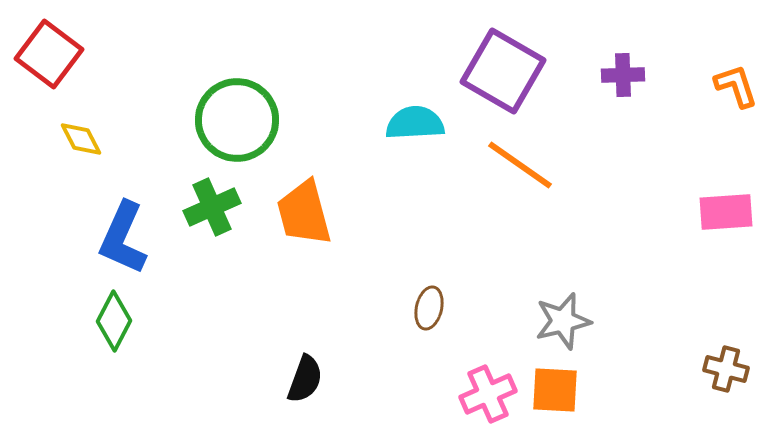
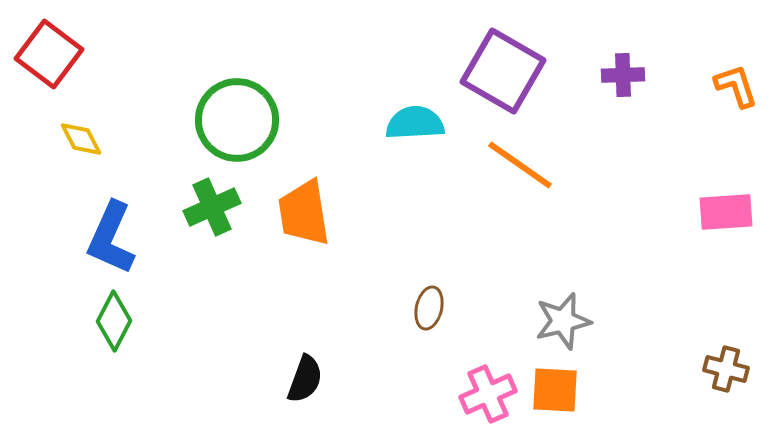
orange trapezoid: rotated 6 degrees clockwise
blue L-shape: moved 12 px left
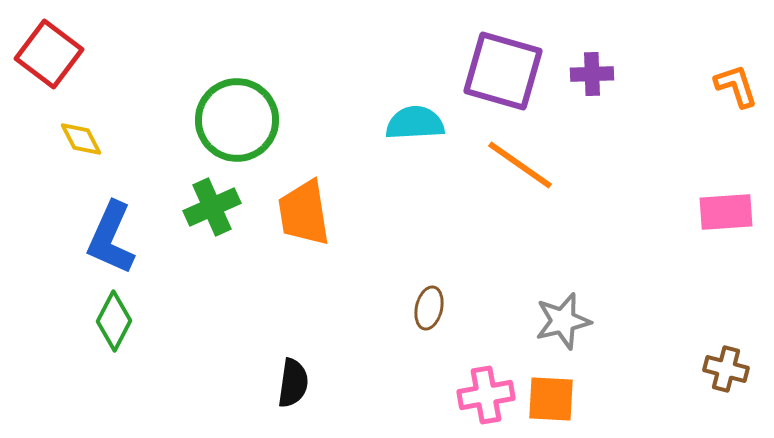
purple square: rotated 14 degrees counterclockwise
purple cross: moved 31 px left, 1 px up
black semicircle: moved 12 px left, 4 px down; rotated 12 degrees counterclockwise
orange square: moved 4 px left, 9 px down
pink cross: moved 2 px left, 1 px down; rotated 14 degrees clockwise
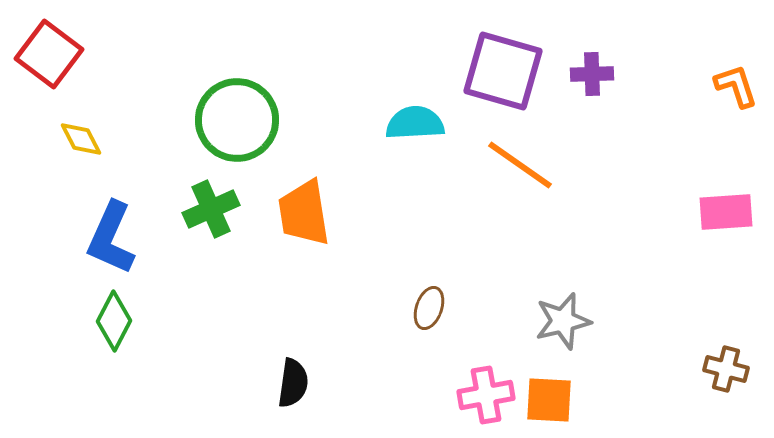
green cross: moved 1 px left, 2 px down
brown ellipse: rotated 6 degrees clockwise
orange square: moved 2 px left, 1 px down
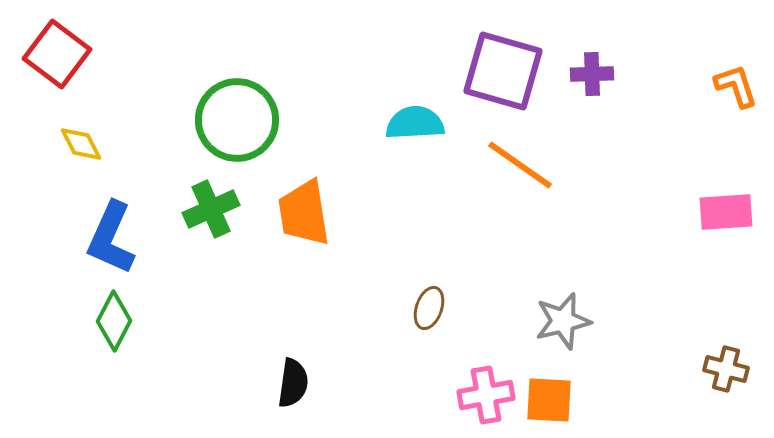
red square: moved 8 px right
yellow diamond: moved 5 px down
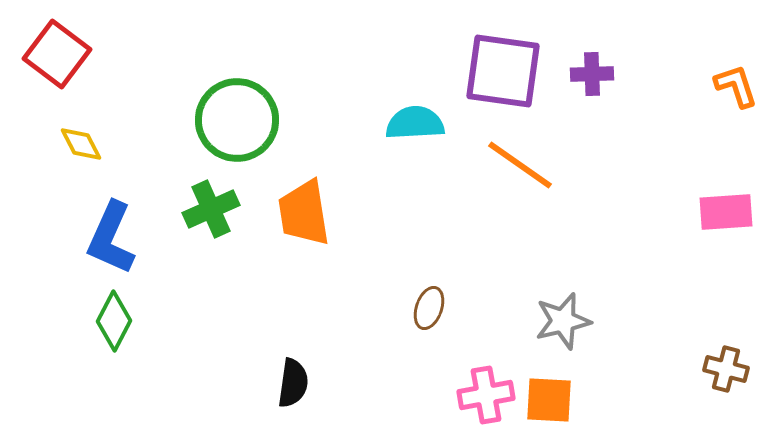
purple square: rotated 8 degrees counterclockwise
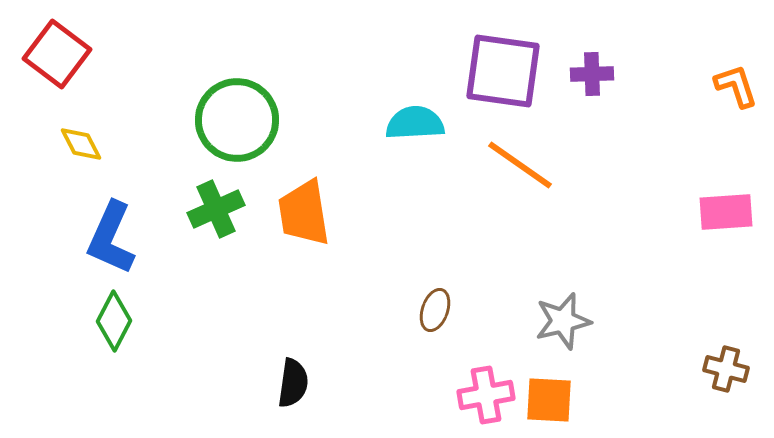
green cross: moved 5 px right
brown ellipse: moved 6 px right, 2 px down
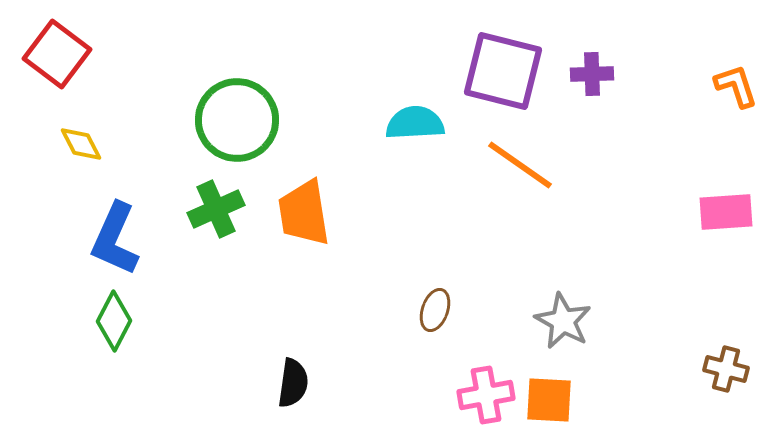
purple square: rotated 6 degrees clockwise
blue L-shape: moved 4 px right, 1 px down
gray star: rotated 30 degrees counterclockwise
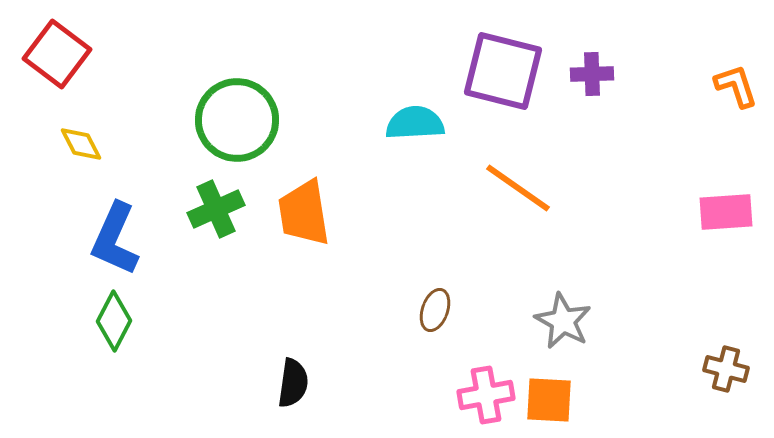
orange line: moved 2 px left, 23 px down
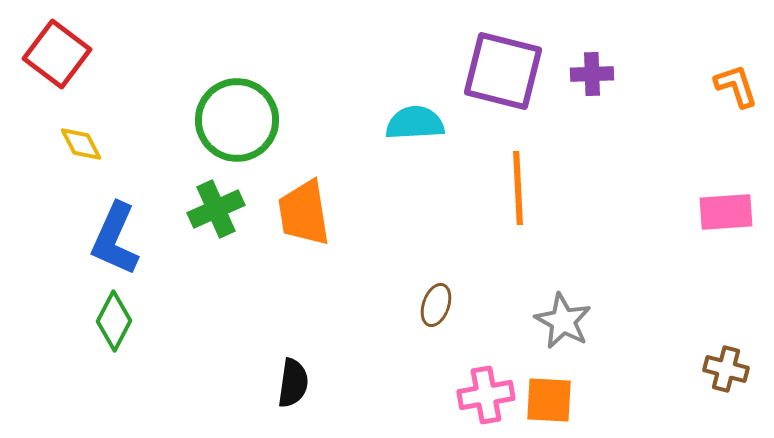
orange line: rotated 52 degrees clockwise
brown ellipse: moved 1 px right, 5 px up
